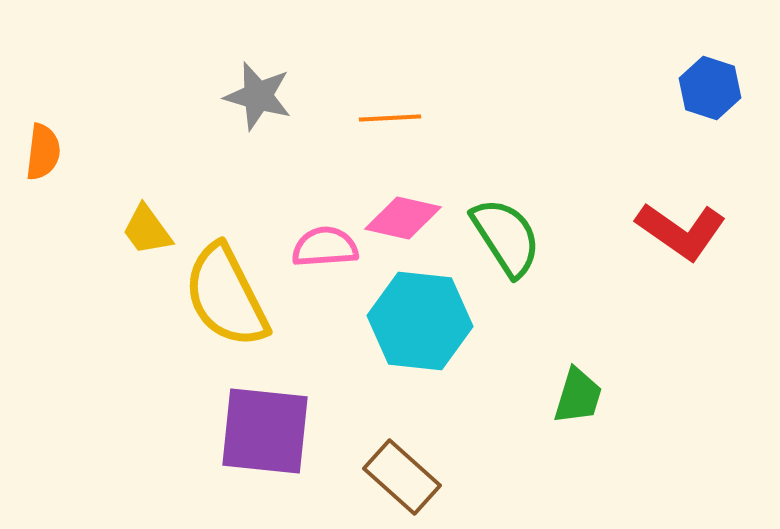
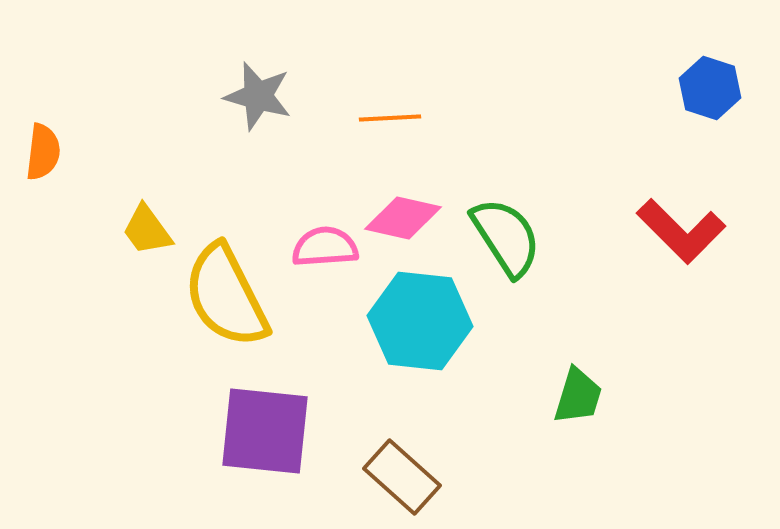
red L-shape: rotated 10 degrees clockwise
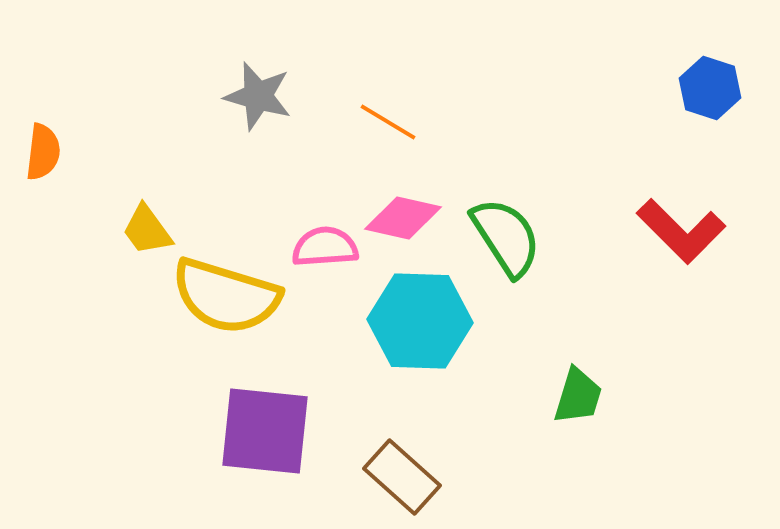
orange line: moved 2 px left, 4 px down; rotated 34 degrees clockwise
yellow semicircle: rotated 46 degrees counterclockwise
cyan hexagon: rotated 4 degrees counterclockwise
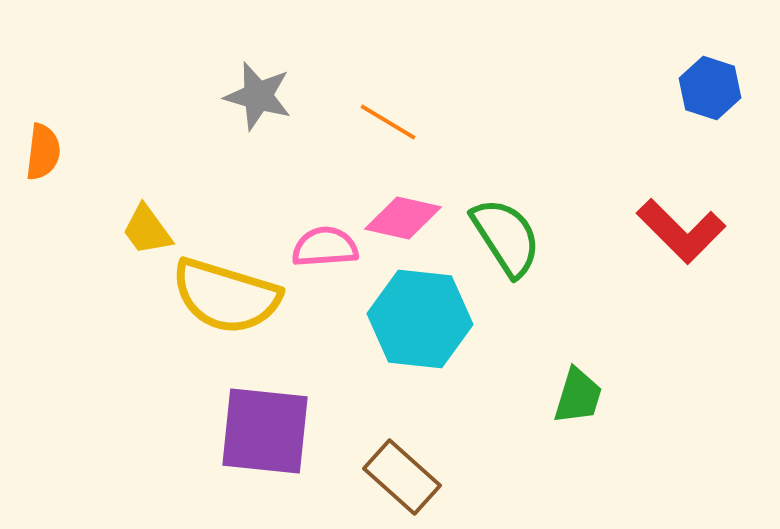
cyan hexagon: moved 2 px up; rotated 4 degrees clockwise
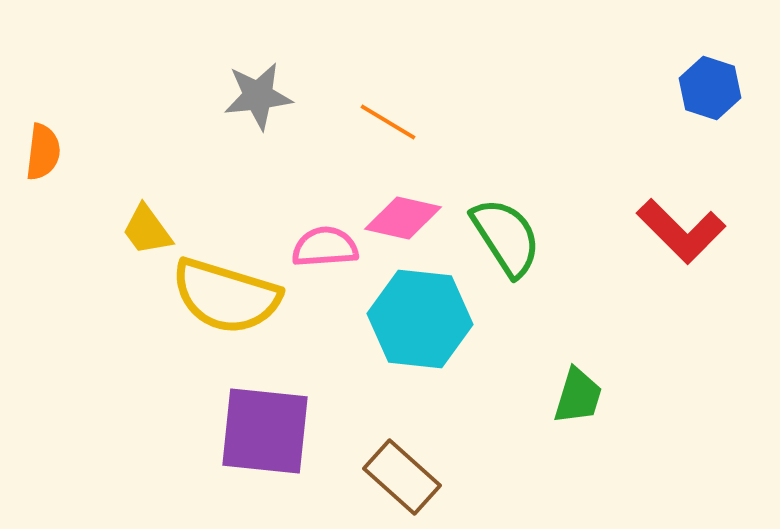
gray star: rotated 22 degrees counterclockwise
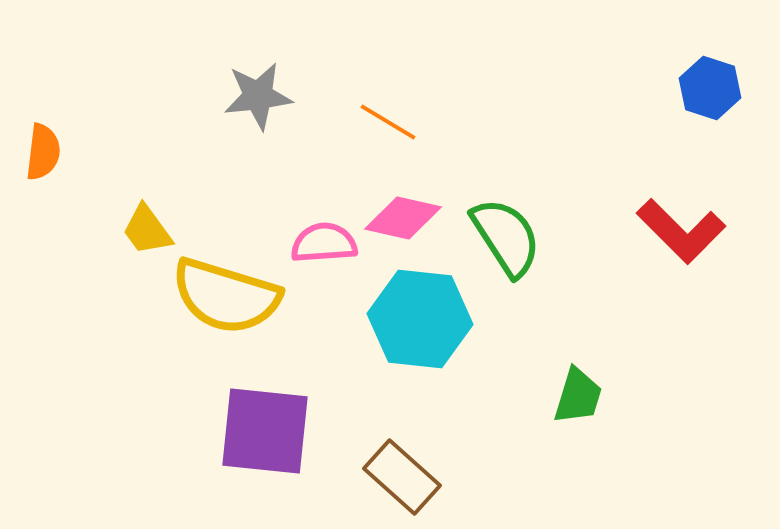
pink semicircle: moved 1 px left, 4 px up
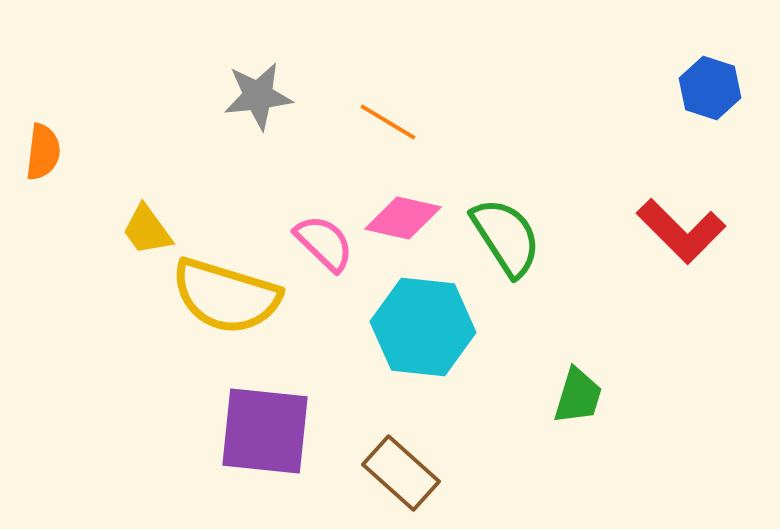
pink semicircle: rotated 48 degrees clockwise
cyan hexagon: moved 3 px right, 8 px down
brown rectangle: moved 1 px left, 4 px up
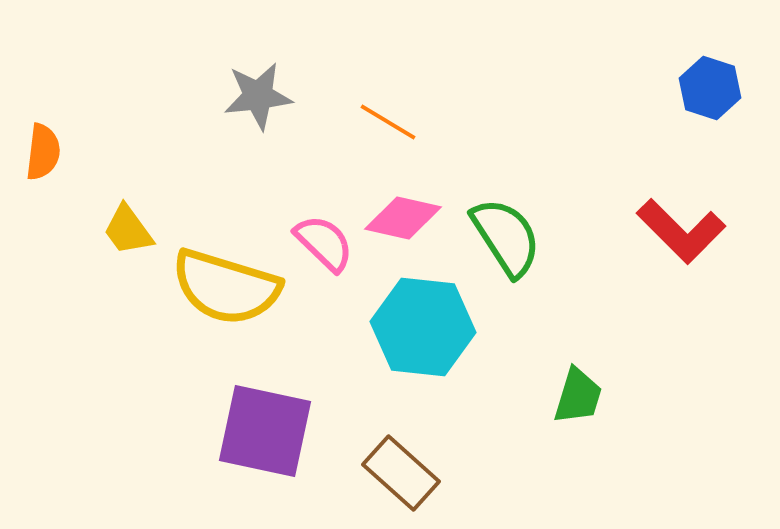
yellow trapezoid: moved 19 px left
yellow semicircle: moved 9 px up
purple square: rotated 6 degrees clockwise
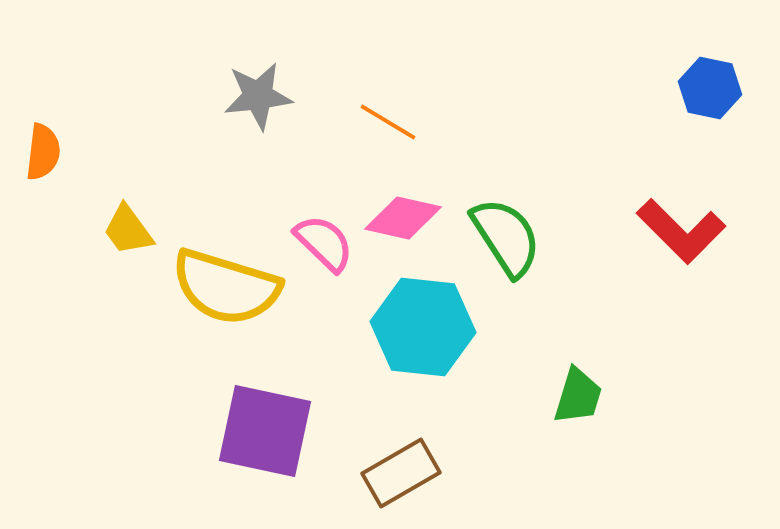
blue hexagon: rotated 6 degrees counterclockwise
brown rectangle: rotated 72 degrees counterclockwise
